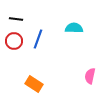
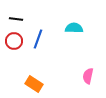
pink semicircle: moved 2 px left
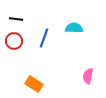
blue line: moved 6 px right, 1 px up
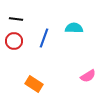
pink semicircle: rotated 133 degrees counterclockwise
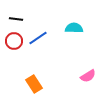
blue line: moved 6 px left; rotated 36 degrees clockwise
orange rectangle: rotated 24 degrees clockwise
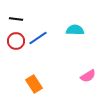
cyan semicircle: moved 1 px right, 2 px down
red circle: moved 2 px right
